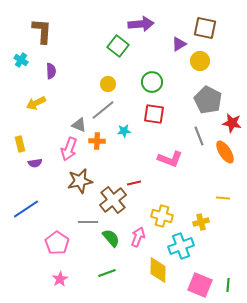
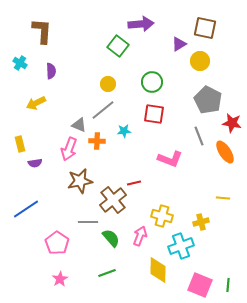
cyan cross at (21, 60): moved 1 px left, 3 px down
pink arrow at (138, 237): moved 2 px right, 1 px up
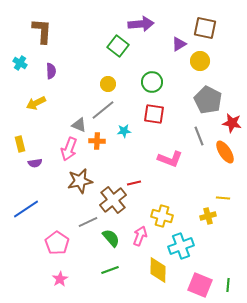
gray line at (88, 222): rotated 24 degrees counterclockwise
yellow cross at (201, 222): moved 7 px right, 6 px up
green line at (107, 273): moved 3 px right, 3 px up
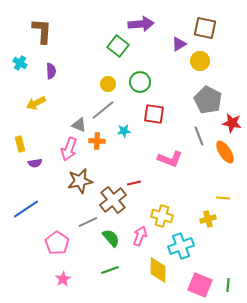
green circle at (152, 82): moved 12 px left
yellow cross at (208, 216): moved 3 px down
pink star at (60, 279): moved 3 px right
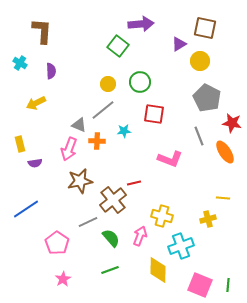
gray pentagon at (208, 100): moved 1 px left, 2 px up
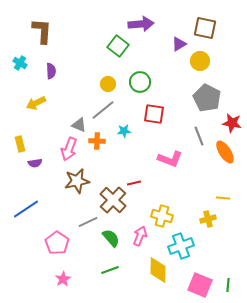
brown star at (80, 181): moved 3 px left
brown cross at (113, 200): rotated 8 degrees counterclockwise
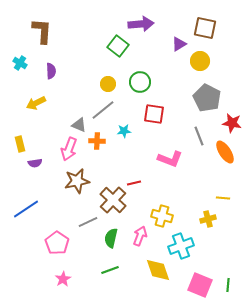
green semicircle at (111, 238): rotated 126 degrees counterclockwise
yellow diamond at (158, 270): rotated 20 degrees counterclockwise
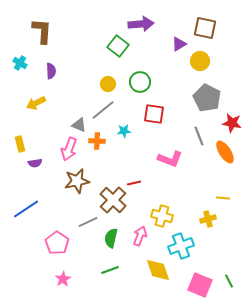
green line at (228, 285): moved 1 px right, 4 px up; rotated 32 degrees counterclockwise
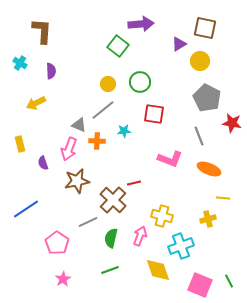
orange ellipse at (225, 152): moved 16 px left, 17 px down; rotated 35 degrees counterclockwise
purple semicircle at (35, 163): moved 8 px right; rotated 80 degrees clockwise
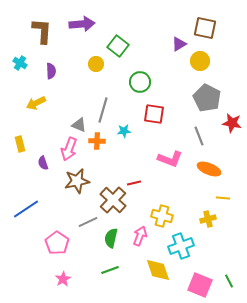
purple arrow at (141, 24): moved 59 px left
yellow circle at (108, 84): moved 12 px left, 20 px up
gray line at (103, 110): rotated 35 degrees counterclockwise
